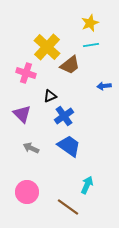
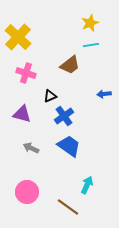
yellow cross: moved 29 px left, 10 px up
blue arrow: moved 8 px down
purple triangle: rotated 30 degrees counterclockwise
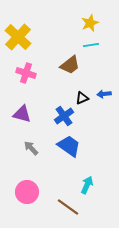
black triangle: moved 32 px right, 2 px down
gray arrow: rotated 21 degrees clockwise
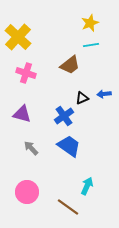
cyan arrow: moved 1 px down
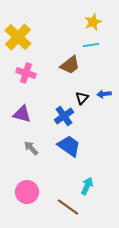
yellow star: moved 3 px right, 1 px up
black triangle: rotated 24 degrees counterclockwise
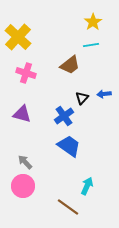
yellow star: rotated 12 degrees counterclockwise
gray arrow: moved 6 px left, 14 px down
pink circle: moved 4 px left, 6 px up
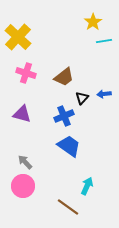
cyan line: moved 13 px right, 4 px up
brown trapezoid: moved 6 px left, 12 px down
blue cross: rotated 12 degrees clockwise
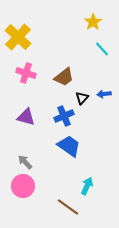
cyan line: moved 2 px left, 8 px down; rotated 56 degrees clockwise
purple triangle: moved 4 px right, 3 px down
